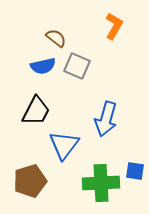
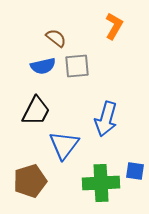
gray square: rotated 28 degrees counterclockwise
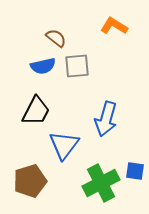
orange L-shape: rotated 88 degrees counterclockwise
green cross: rotated 24 degrees counterclockwise
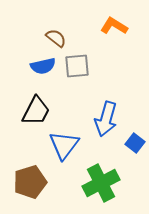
blue square: moved 28 px up; rotated 30 degrees clockwise
brown pentagon: moved 1 px down
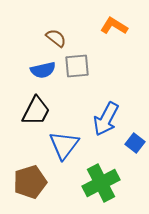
blue semicircle: moved 4 px down
blue arrow: rotated 12 degrees clockwise
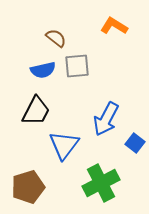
brown pentagon: moved 2 px left, 5 px down
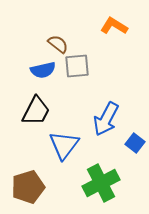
brown semicircle: moved 2 px right, 6 px down
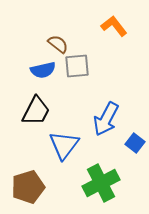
orange L-shape: rotated 20 degrees clockwise
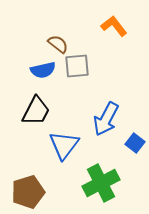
brown pentagon: moved 5 px down
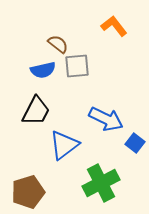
blue arrow: rotated 92 degrees counterclockwise
blue triangle: rotated 16 degrees clockwise
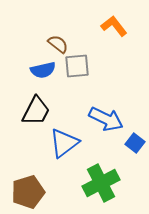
blue triangle: moved 2 px up
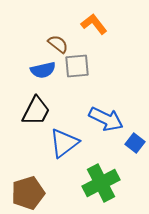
orange L-shape: moved 20 px left, 2 px up
brown pentagon: moved 1 px down
